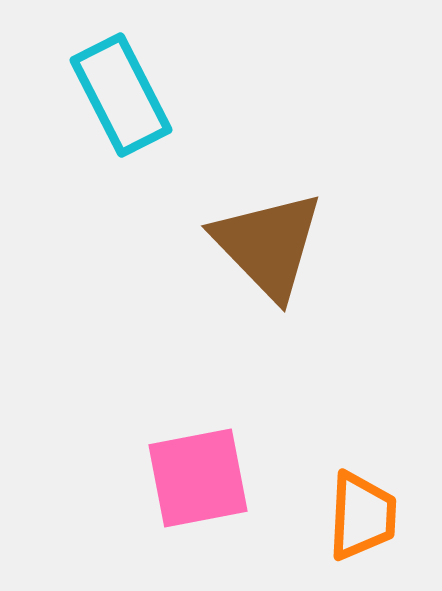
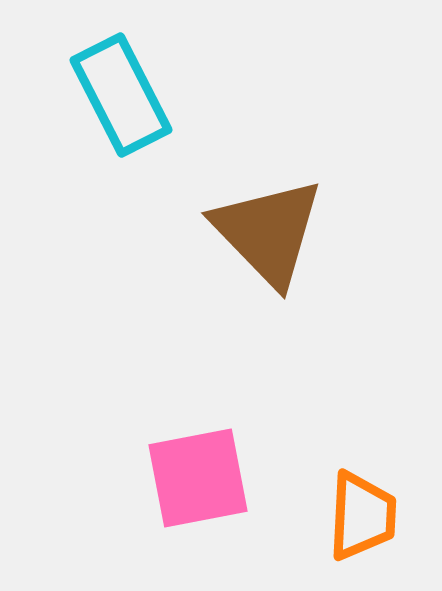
brown triangle: moved 13 px up
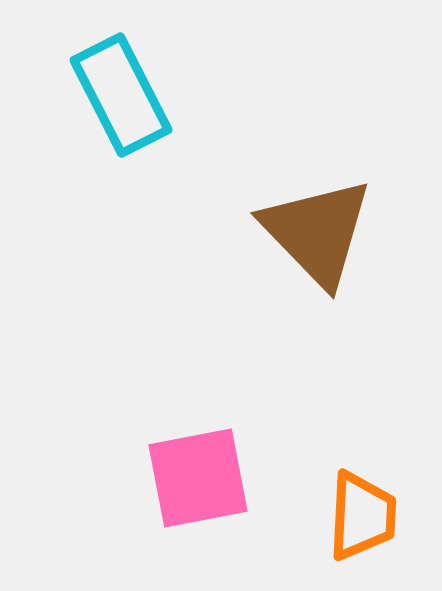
brown triangle: moved 49 px right
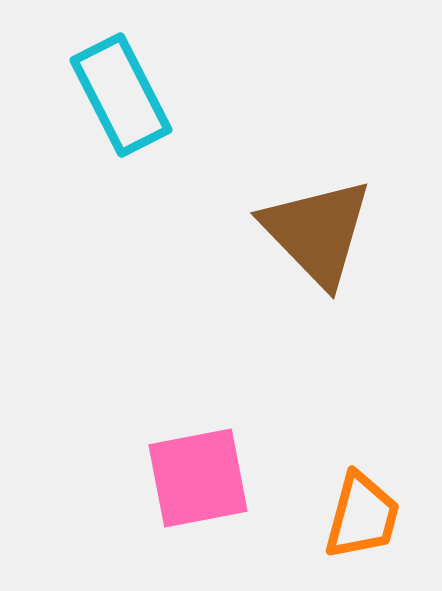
orange trapezoid: rotated 12 degrees clockwise
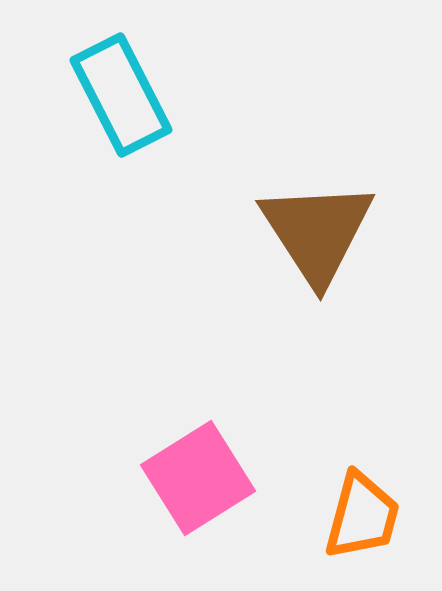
brown triangle: rotated 11 degrees clockwise
pink square: rotated 21 degrees counterclockwise
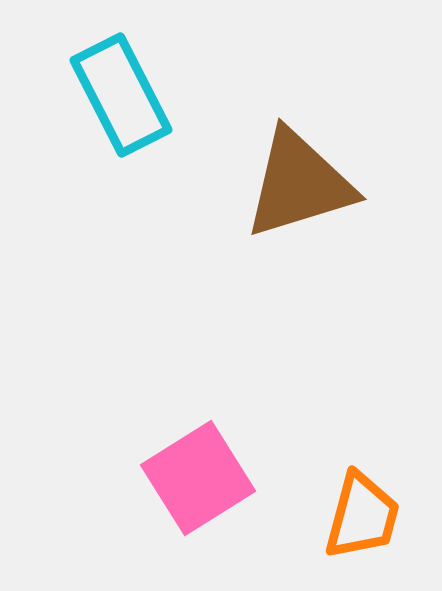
brown triangle: moved 18 px left, 48 px up; rotated 46 degrees clockwise
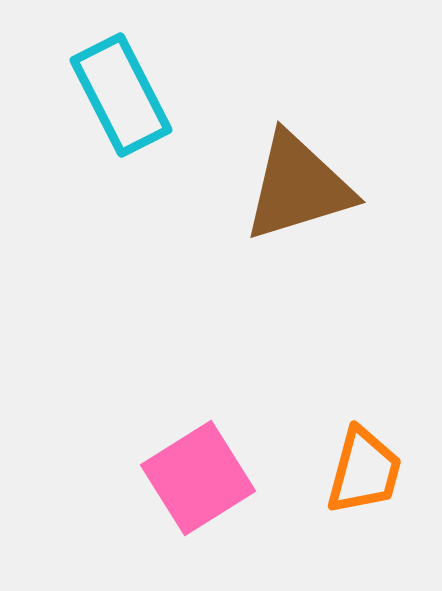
brown triangle: moved 1 px left, 3 px down
orange trapezoid: moved 2 px right, 45 px up
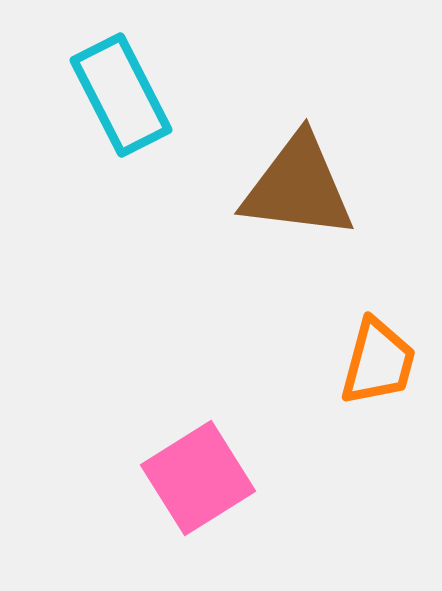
brown triangle: rotated 24 degrees clockwise
orange trapezoid: moved 14 px right, 109 px up
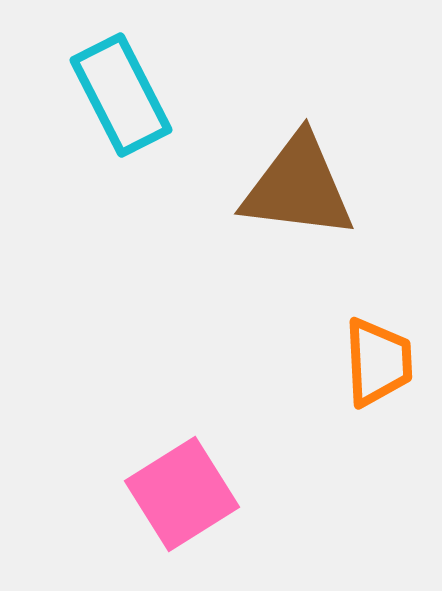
orange trapezoid: rotated 18 degrees counterclockwise
pink square: moved 16 px left, 16 px down
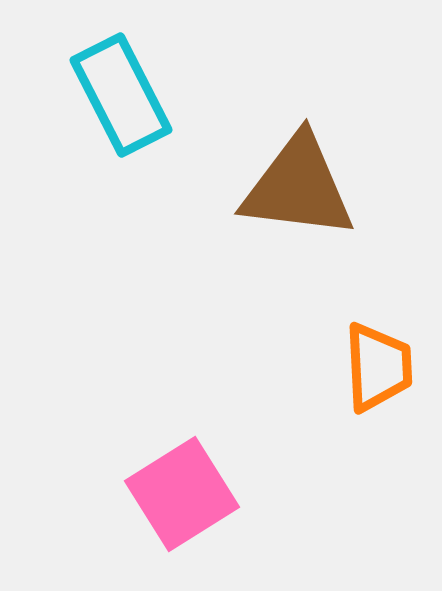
orange trapezoid: moved 5 px down
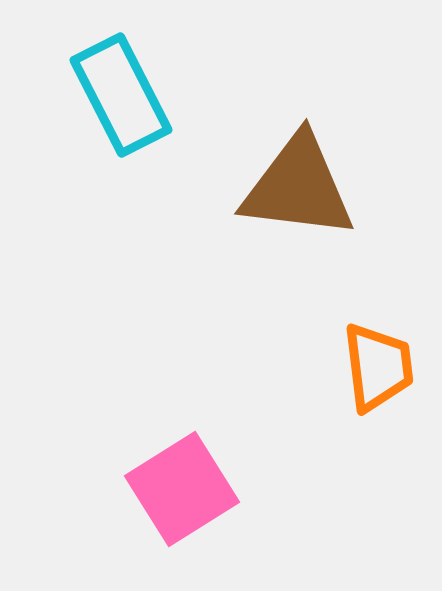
orange trapezoid: rotated 4 degrees counterclockwise
pink square: moved 5 px up
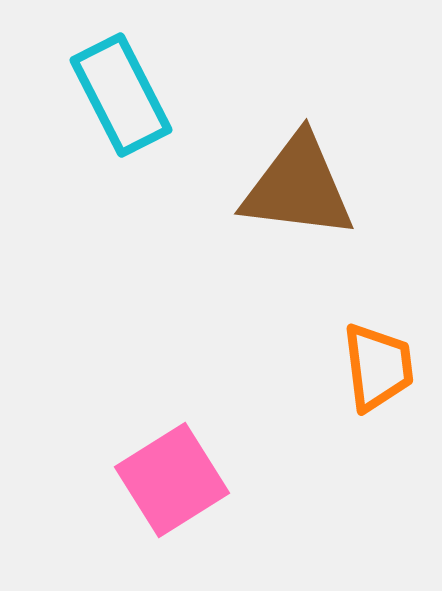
pink square: moved 10 px left, 9 px up
